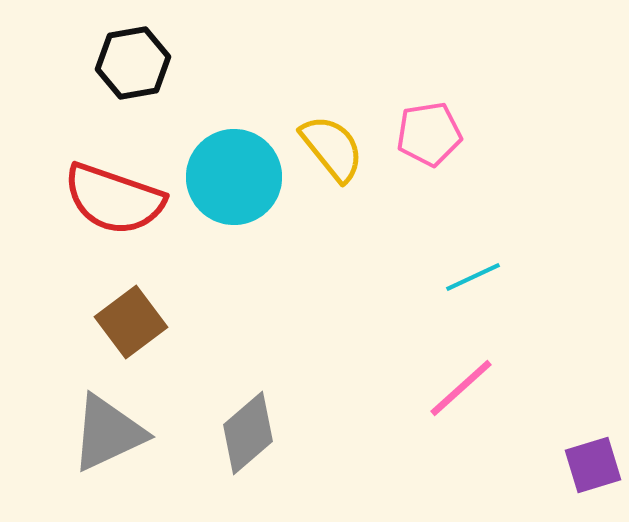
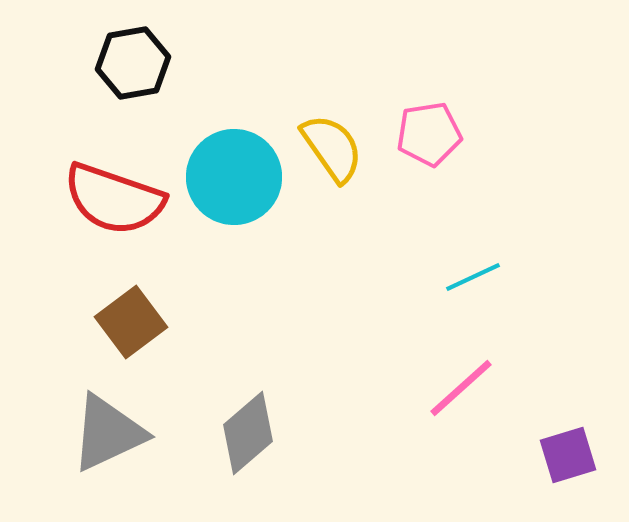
yellow semicircle: rotated 4 degrees clockwise
purple square: moved 25 px left, 10 px up
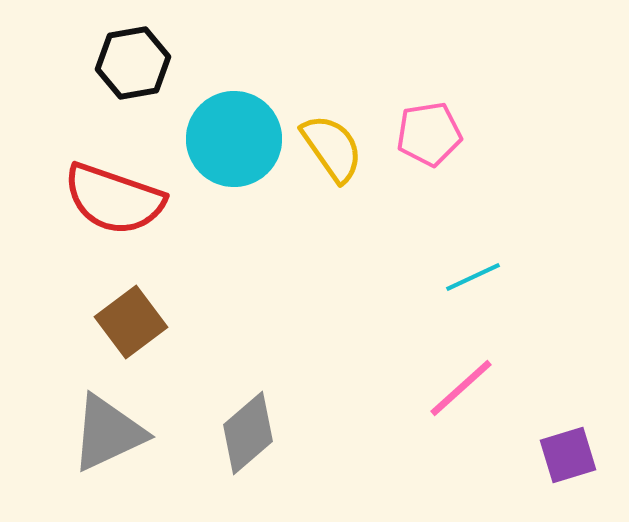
cyan circle: moved 38 px up
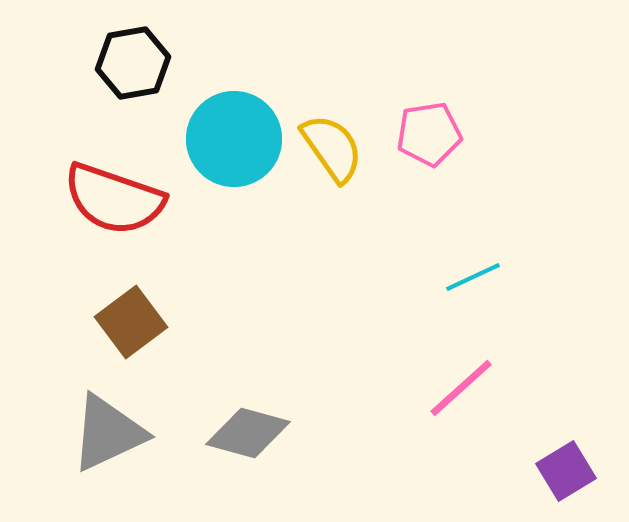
gray diamond: rotated 56 degrees clockwise
purple square: moved 2 px left, 16 px down; rotated 14 degrees counterclockwise
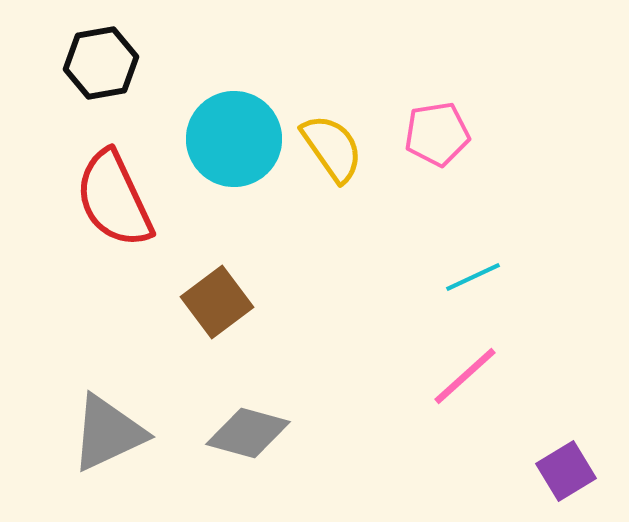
black hexagon: moved 32 px left
pink pentagon: moved 8 px right
red semicircle: rotated 46 degrees clockwise
brown square: moved 86 px right, 20 px up
pink line: moved 4 px right, 12 px up
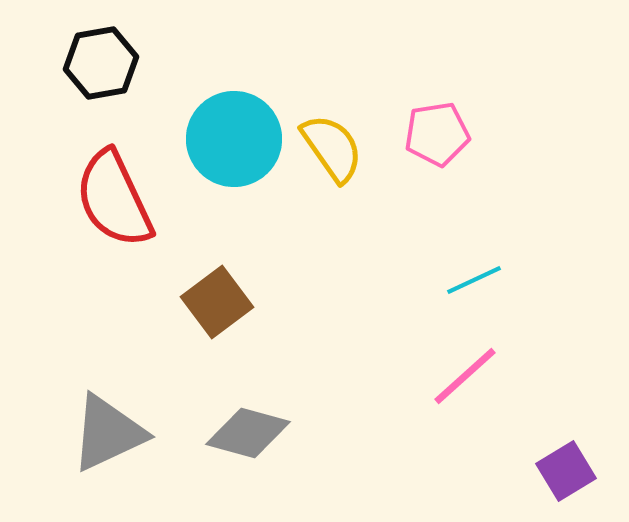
cyan line: moved 1 px right, 3 px down
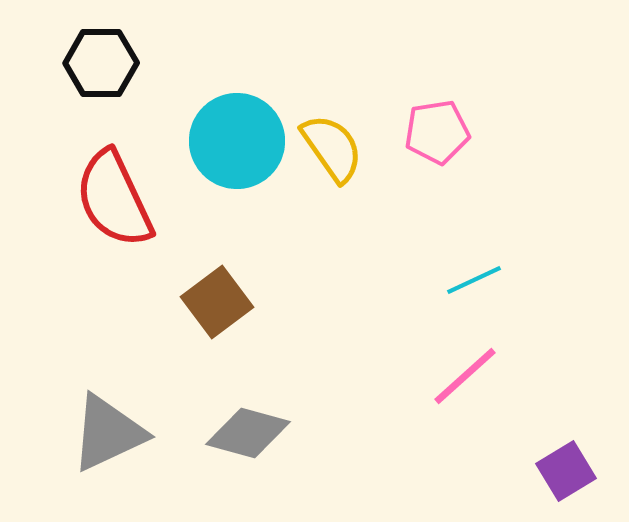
black hexagon: rotated 10 degrees clockwise
pink pentagon: moved 2 px up
cyan circle: moved 3 px right, 2 px down
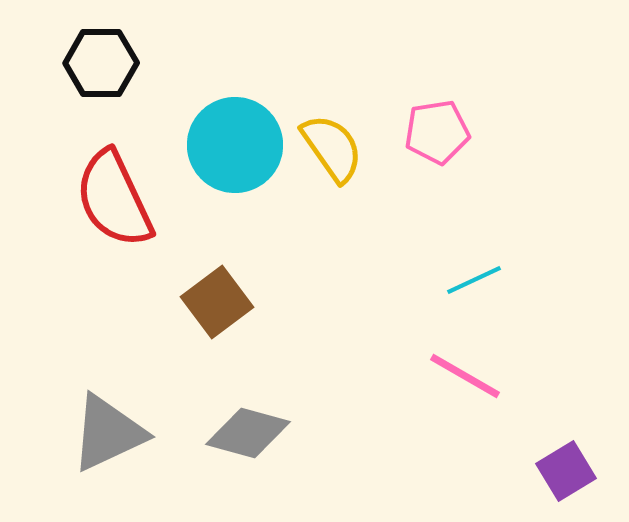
cyan circle: moved 2 px left, 4 px down
pink line: rotated 72 degrees clockwise
